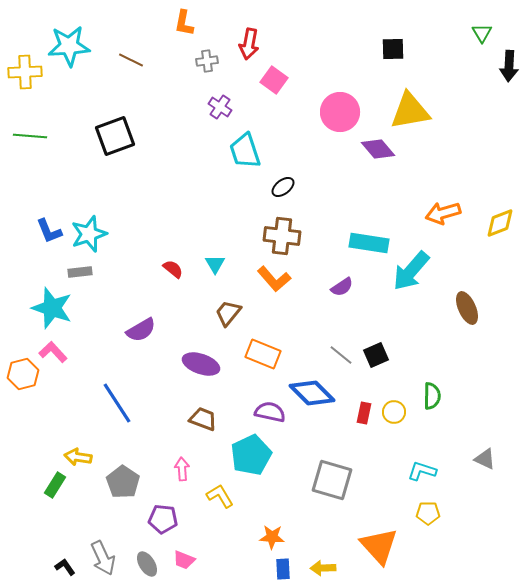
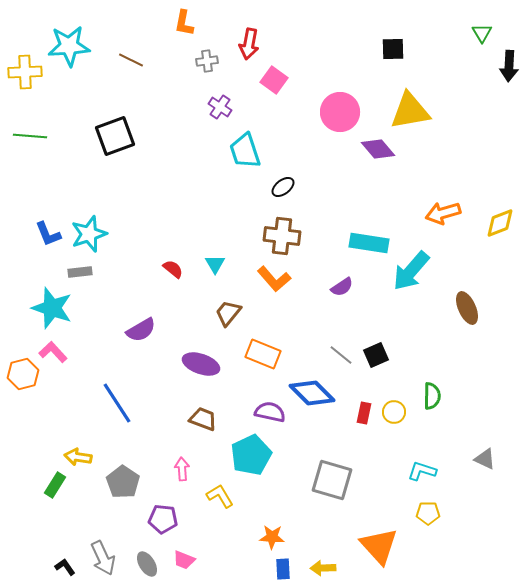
blue L-shape at (49, 231): moved 1 px left, 3 px down
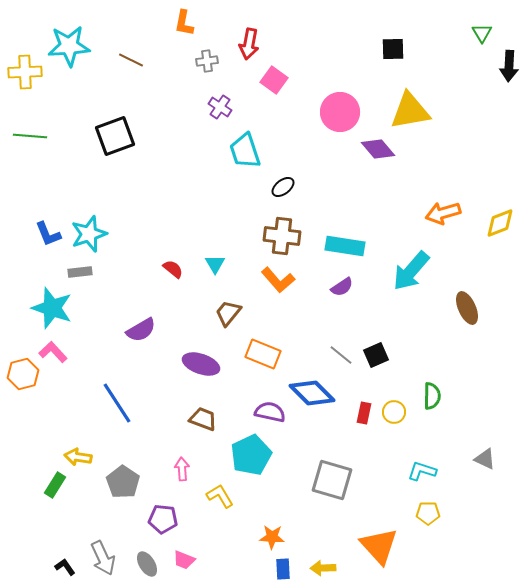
cyan rectangle at (369, 243): moved 24 px left, 3 px down
orange L-shape at (274, 279): moved 4 px right, 1 px down
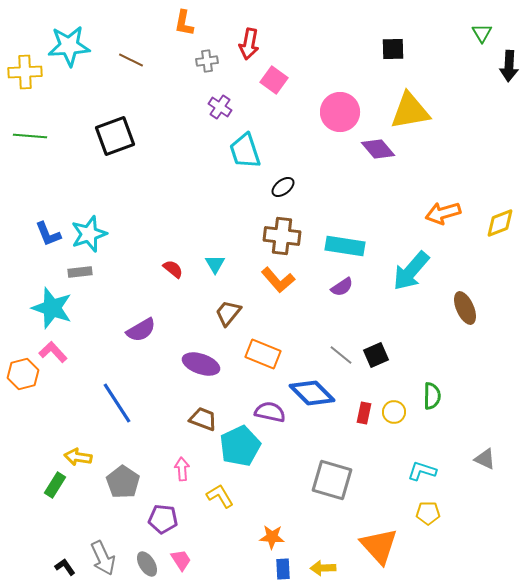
brown ellipse at (467, 308): moved 2 px left
cyan pentagon at (251, 455): moved 11 px left, 9 px up
pink trapezoid at (184, 560): moved 3 px left; rotated 145 degrees counterclockwise
